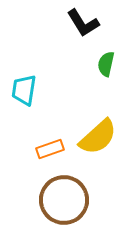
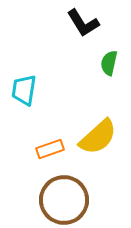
green semicircle: moved 3 px right, 1 px up
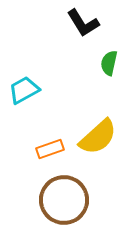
cyan trapezoid: rotated 52 degrees clockwise
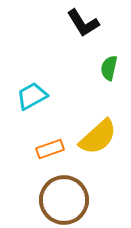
green semicircle: moved 5 px down
cyan trapezoid: moved 8 px right, 6 px down
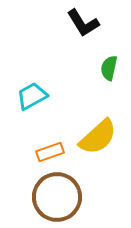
orange rectangle: moved 3 px down
brown circle: moved 7 px left, 3 px up
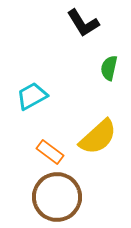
orange rectangle: rotated 56 degrees clockwise
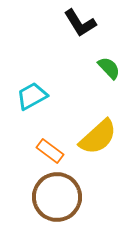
black L-shape: moved 3 px left
green semicircle: rotated 125 degrees clockwise
orange rectangle: moved 1 px up
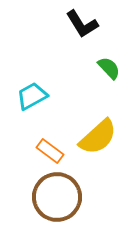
black L-shape: moved 2 px right, 1 px down
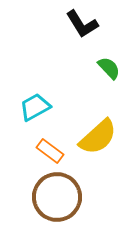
cyan trapezoid: moved 3 px right, 11 px down
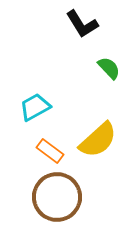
yellow semicircle: moved 3 px down
